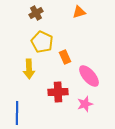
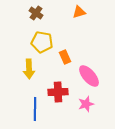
brown cross: rotated 24 degrees counterclockwise
yellow pentagon: rotated 15 degrees counterclockwise
pink star: moved 1 px right
blue line: moved 18 px right, 4 px up
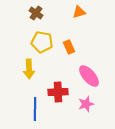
orange rectangle: moved 4 px right, 10 px up
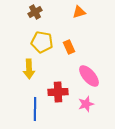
brown cross: moved 1 px left, 1 px up; rotated 24 degrees clockwise
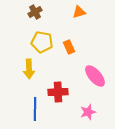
pink ellipse: moved 6 px right
pink star: moved 2 px right, 8 px down
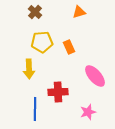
brown cross: rotated 16 degrees counterclockwise
yellow pentagon: rotated 15 degrees counterclockwise
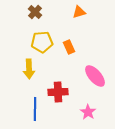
pink star: rotated 21 degrees counterclockwise
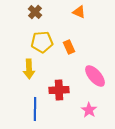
orange triangle: rotated 40 degrees clockwise
red cross: moved 1 px right, 2 px up
pink star: moved 1 px right, 2 px up
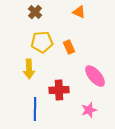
pink star: rotated 21 degrees clockwise
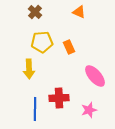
red cross: moved 8 px down
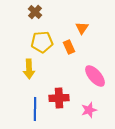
orange triangle: moved 3 px right, 16 px down; rotated 40 degrees clockwise
